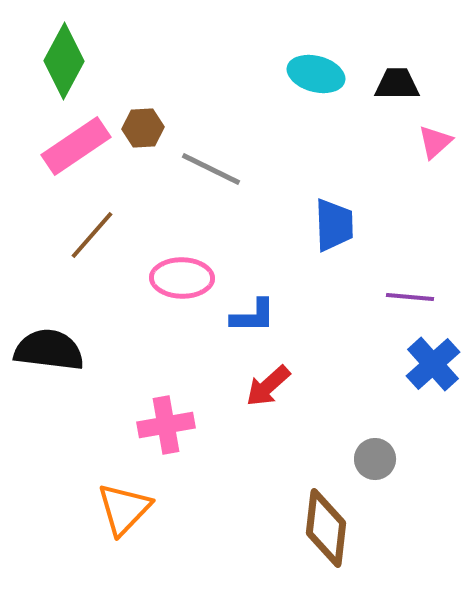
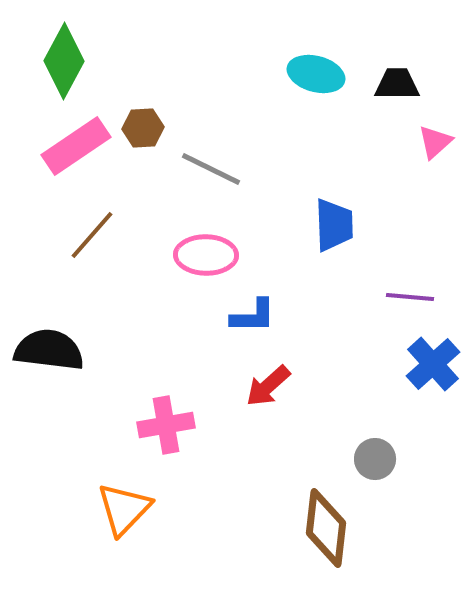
pink ellipse: moved 24 px right, 23 px up
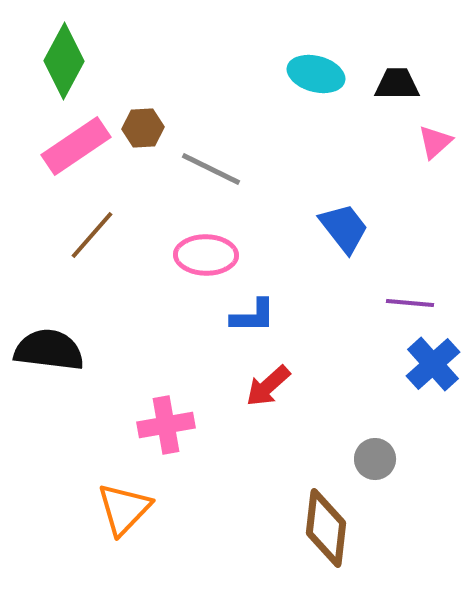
blue trapezoid: moved 10 px right, 3 px down; rotated 36 degrees counterclockwise
purple line: moved 6 px down
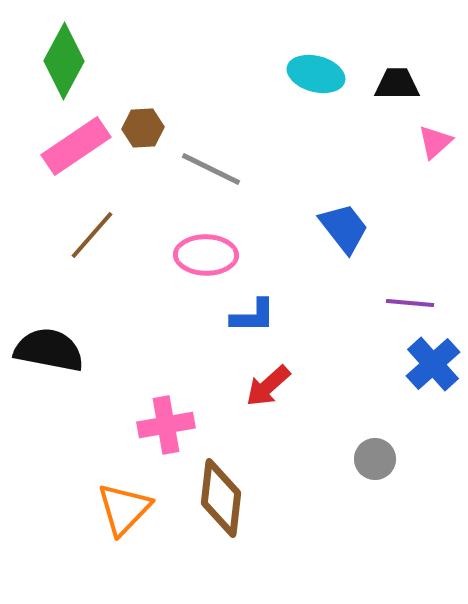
black semicircle: rotated 4 degrees clockwise
brown diamond: moved 105 px left, 30 px up
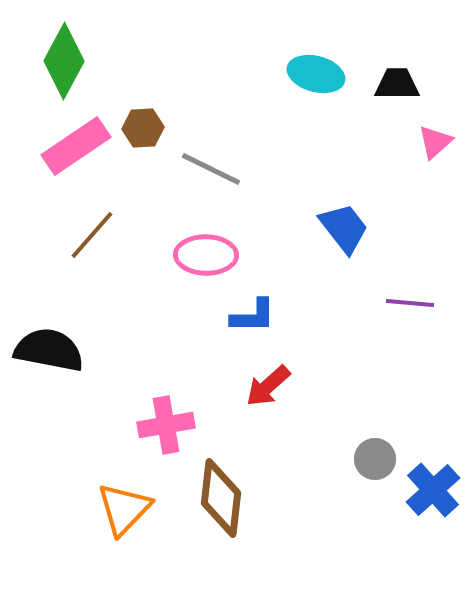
blue cross: moved 126 px down
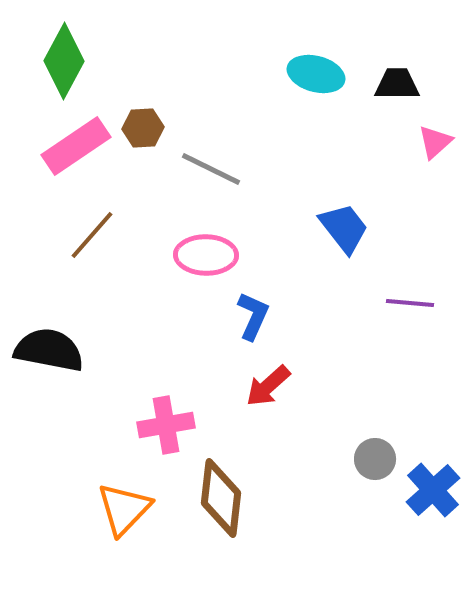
blue L-shape: rotated 66 degrees counterclockwise
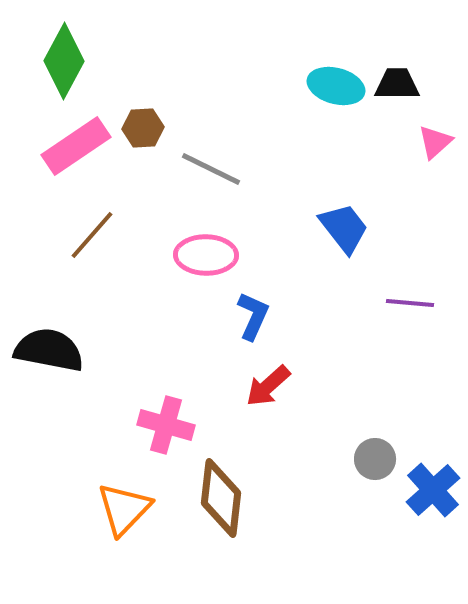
cyan ellipse: moved 20 px right, 12 px down
pink cross: rotated 26 degrees clockwise
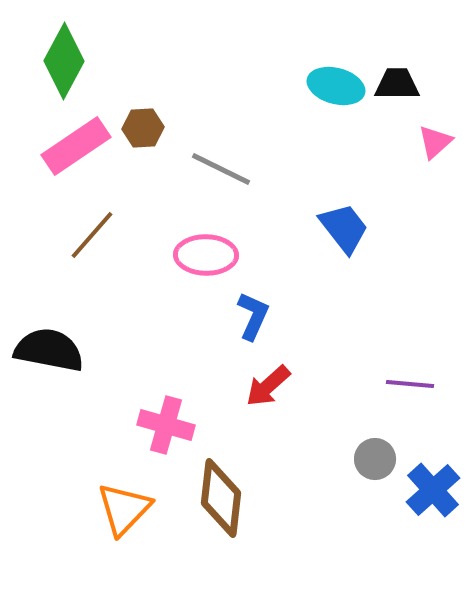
gray line: moved 10 px right
purple line: moved 81 px down
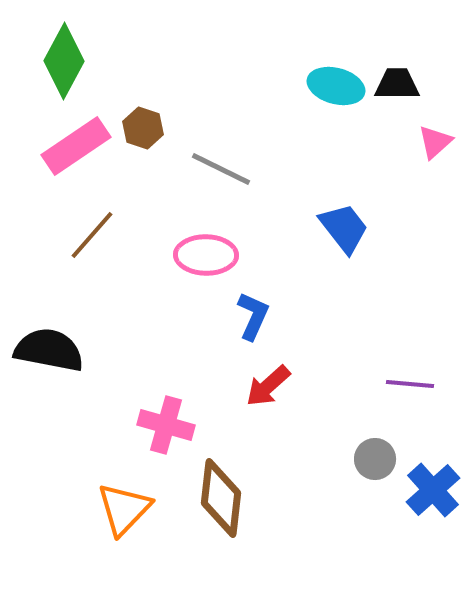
brown hexagon: rotated 21 degrees clockwise
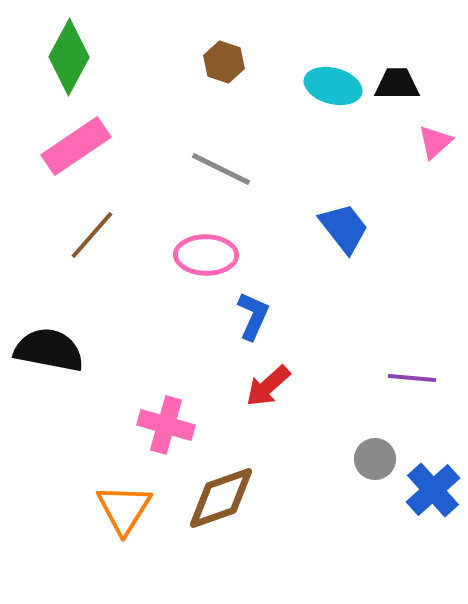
green diamond: moved 5 px right, 4 px up
cyan ellipse: moved 3 px left
brown hexagon: moved 81 px right, 66 px up
purple line: moved 2 px right, 6 px up
brown diamond: rotated 64 degrees clockwise
orange triangle: rotated 12 degrees counterclockwise
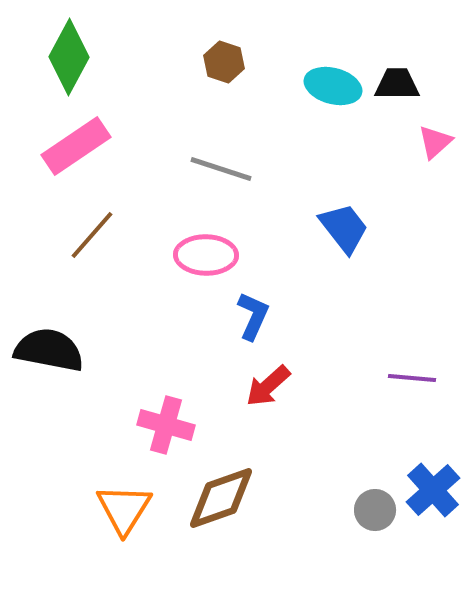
gray line: rotated 8 degrees counterclockwise
gray circle: moved 51 px down
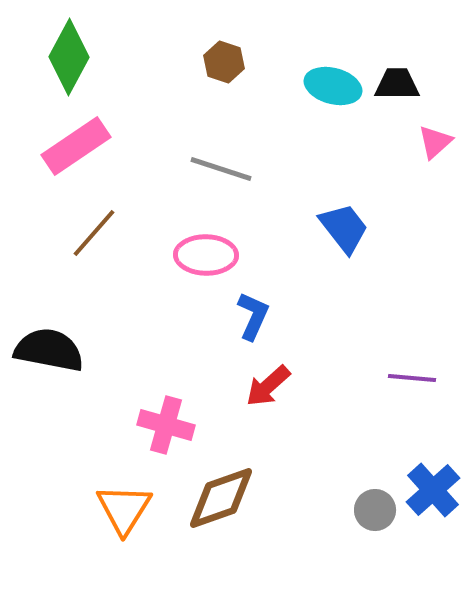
brown line: moved 2 px right, 2 px up
